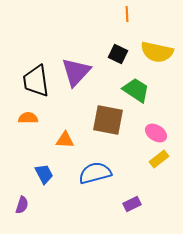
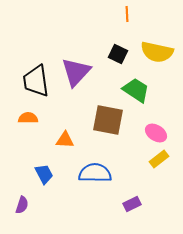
blue semicircle: rotated 16 degrees clockwise
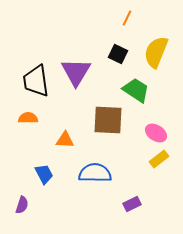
orange line: moved 4 px down; rotated 28 degrees clockwise
yellow semicircle: moved 1 px left; rotated 100 degrees clockwise
purple triangle: rotated 12 degrees counterclockwise
brown square: rotated 8 degrees counterclockwise
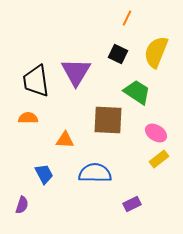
green trapezoid: moved 1 px right, 2 px down
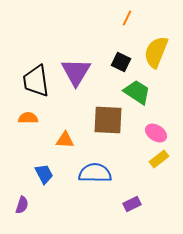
black square: moved 3 px right, 8 px down
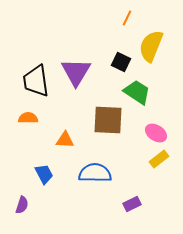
yellow semicircle: moved 5 px left, 6 px up
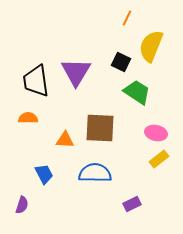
brown square: moved 8 px left, 8 px down
pink ellipse: rotated 20 degrees counterclockwise
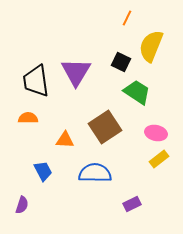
brown square: moved 5 px right, 1 px up; rotated 36 degrees counterclockwise
blue trapezoid: moved 1 px left, 3 px up
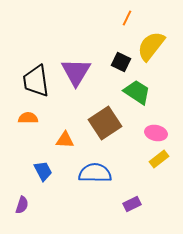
yellow semicircle: rotated 16 degrees clockwise
brown square: moved 4 px up
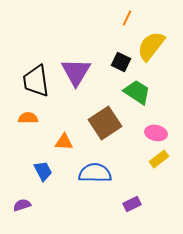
orange triangle: moved 1 px left, 2 px down
purple semicircle: rotated 126 degrees counterclockwise
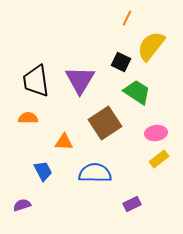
purple triangle: moved 4 px right, 8 px down
pink ellipse: rotated 20 degrees counterclockwise
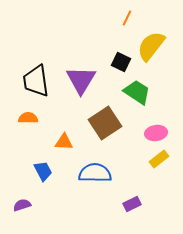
purple triangle: moved 1 px right
